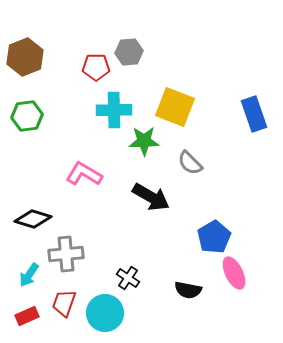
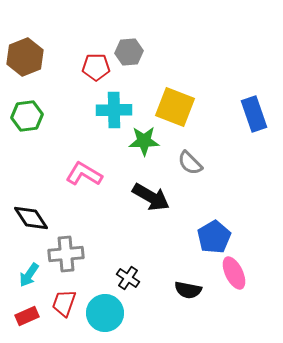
black diamond: moved 2 px left, 1 px up; rotated 39 degrees clockwise
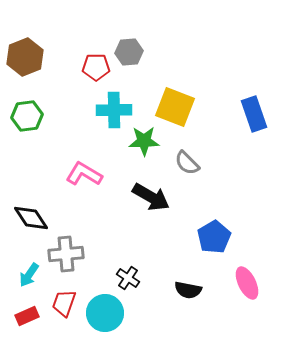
gray semicircle: moved 3 px left
pink ellipse: moved 13 px right, 10 px down
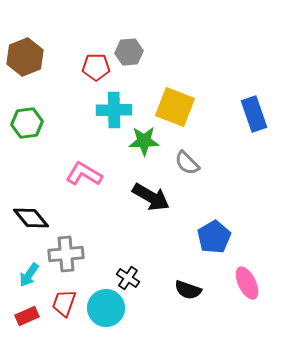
green hexagon: moved 7 px down
black diamond: rotated 6 degrees counterclockwise
black semicircle: rotated 8 degrees clockwise
cyan circle: moved 1 px right, 5 px up
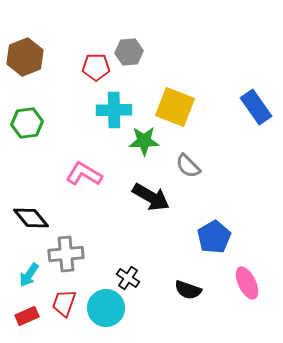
blue rectangle: moved 2 px right, 7 px up; rotated 16 degrees counterclockwise
gray semicircle: moved 1 px right, 3 px down
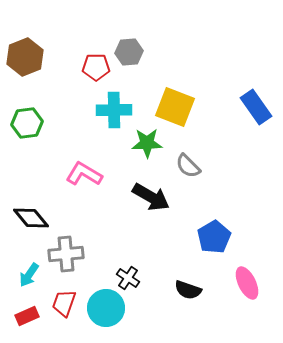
green star: moved 3 px right, 2 px down
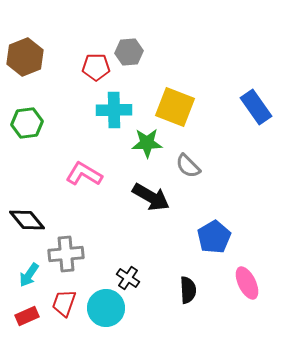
black diamond: moved 4 px left, 2 px down
black semicircle: rotated 112 degrees counterclockwise
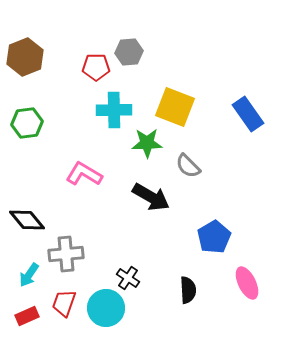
blue rectangle: moved 8 px left, 7 px down
